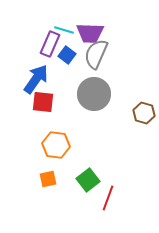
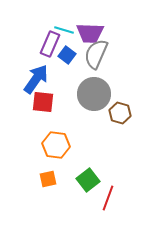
brown hexagon: moved 24 px left
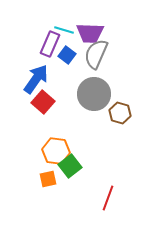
red square: rotated 35 degrees clockwise
orange hexagon: moved 6 px down
green square: moved 18 px left, 14 px up
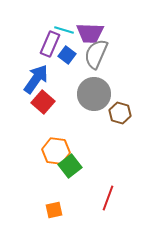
orange square: moved 6 px right, 31 px down
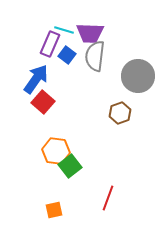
gray semicircle: moved 1 px left, 2 px down; rotated 16 degrees counterclockwise
gray circle: moved 44 px right, 18 px up
brown hexagon: rotated 25 degrees clockwise
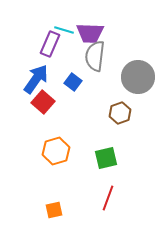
blue square: moved 6 px right, 27 px down
gray circle: moved 1 px down
orange hexagon: rotated 24 degrees counterclockwise
green square: moved 36 px right, 8 px up; rotated 25 degrees clockwise
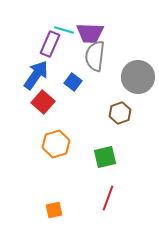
blue arrow: moved 4 px up
orange hexagon: moved 7 px up
green square: moved 1 px left, 1 px up
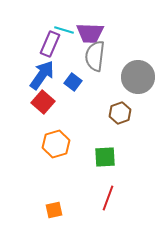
blue arrow: moved 6 px right
green square: rotated 10 degrees clockwise
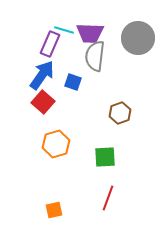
gray circle: moved 39 px up
blue square: rotated 18 degrees counterclockwise
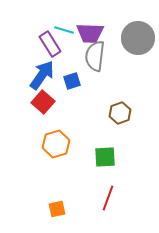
purple rectangle: rotated 55 degrees counterclockwise
blue square: moved 1 px left, 1 px up; rotated 36 degrees counterclockwise
orange square: moved 3 px right, 1 px up
